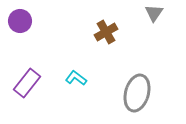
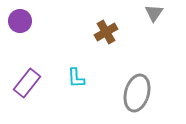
cyan L-shape: rotated 130 degrees counterclockwise
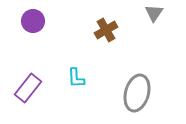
purple circle: moved 13 px right
brown cross: moved 2 px up
purple rectangle: moved 1 px right, 5 px down
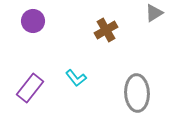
gray triangle: rotated 24 degrees clockwise
cyan L-shape: rotated 35 degrees counterclockwise
purple rectangle: moved 2 px right
gray ellipse: rotated 18 degrees counterclockwise
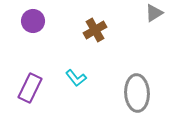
brown cross: moved 11 px left
purple rectangle: rotated 12 degrees counterclockwise
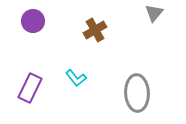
gray triangle: rotated 18 degrees counterclockwise
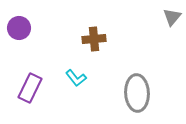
gray triangle: moved 18 px right, 4 px down
purple circle: moved 14 px left, 7 px down
brown cross: moved 1 px left, 9 px down; rotated 25 degrees clockwise
